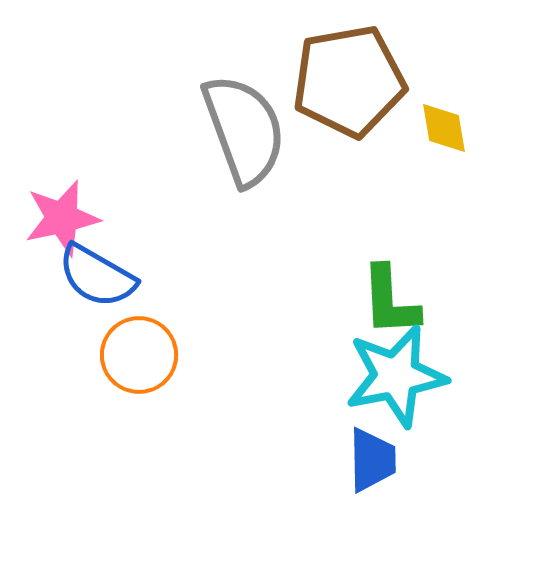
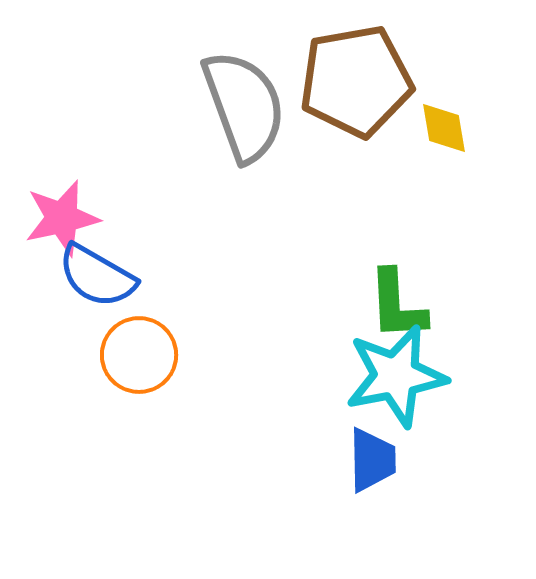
brown pentagon: moved 7 px right
gray semicircle: moved 24 px up
green L-shape: moved 7 px right, 4 px down
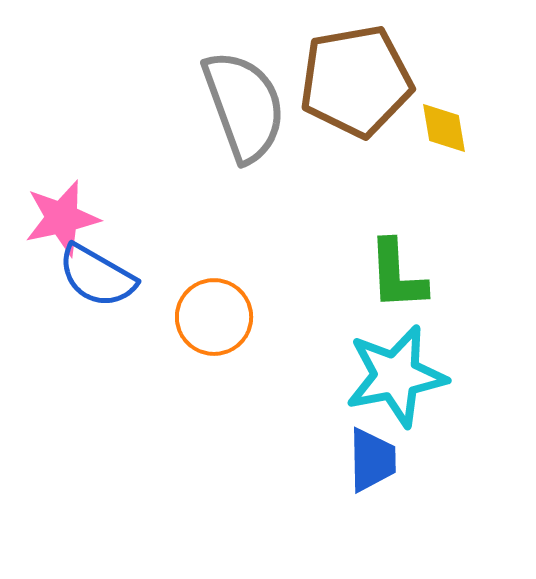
green L-shape: moved 30 px up
orange circle: moved 75 px right, 38 px up
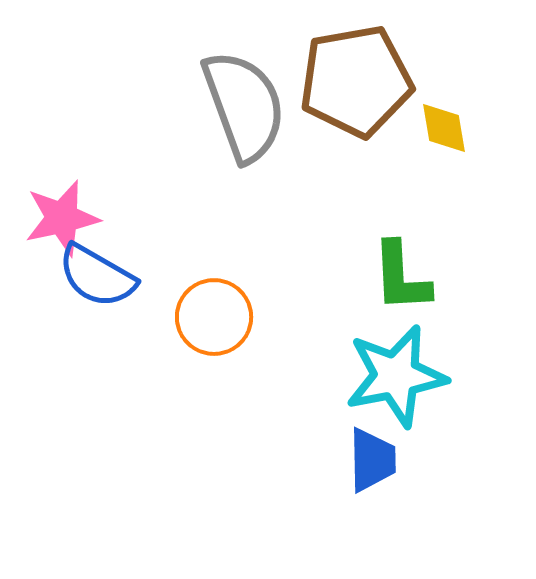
green L-shape: moved 4 px right, 2 px down
